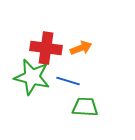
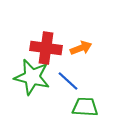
blue line: rotated 25 degrees clockwise
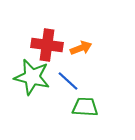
red cross: moved 1 px right, 3 px up
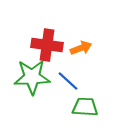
green star: rotated 15 degrees counterclockwise
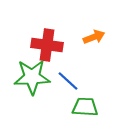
orange arrow: moved 13 px right, 11 px up
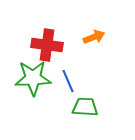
green star: moved 1 px right, 1 px down
blue line: rotated 25 degrees clockwise
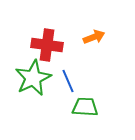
green star: rotated 24 degrees counterclockwise
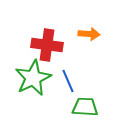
orange arrow: moved 5 px left, 3 px up; rotated 25 degrees clockwise
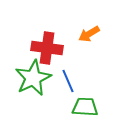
orange arrow: rotated 145 degrees clockwise
red cross: moved 3 px down
